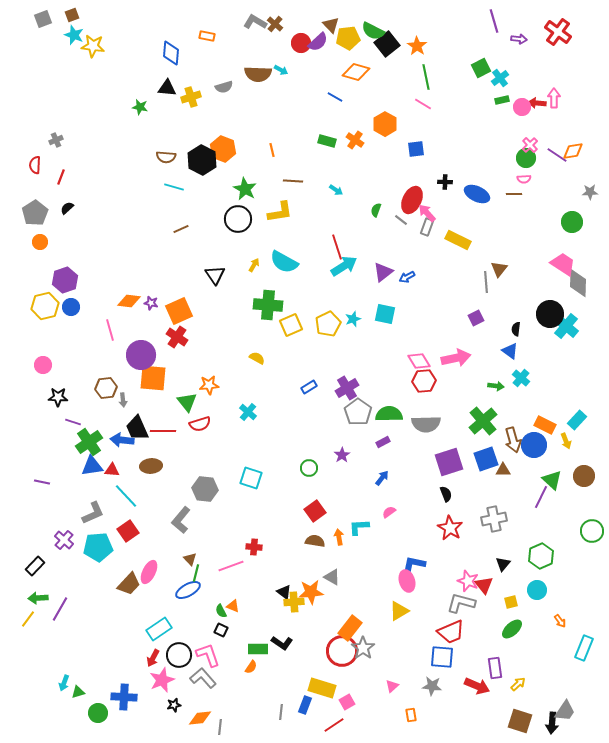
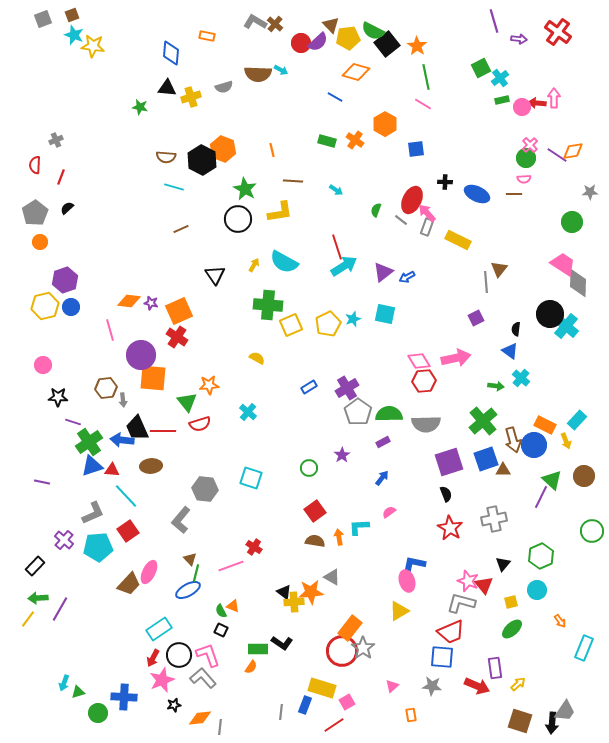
blue triangle at (92, 466): rotated 10 degrees counterclockwise
red cross at (254, 547): rotated 28 degrees clockwise
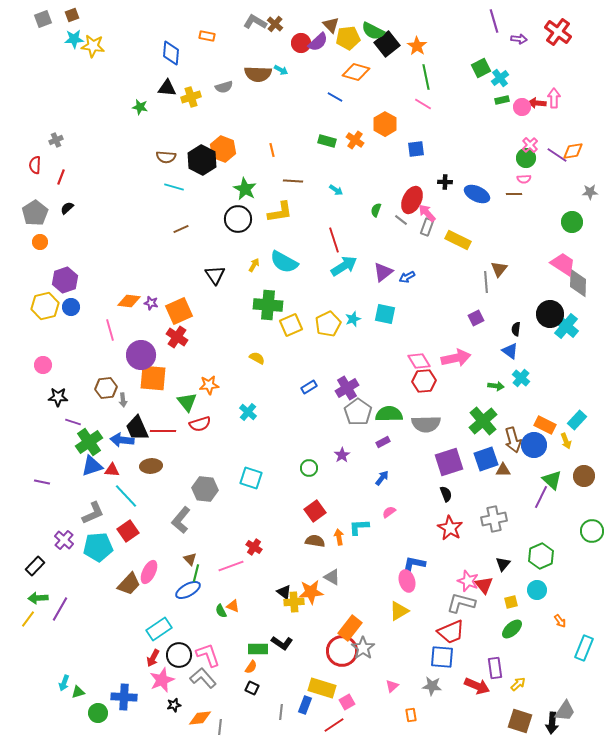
cyan star at (74, 35): moved 4 px down; rotated 24 degrees counterclockwise
red line at (337, 247): moved 3 px left, 7 px up
black square at (221, 630): moved 31 px right, 58 px down
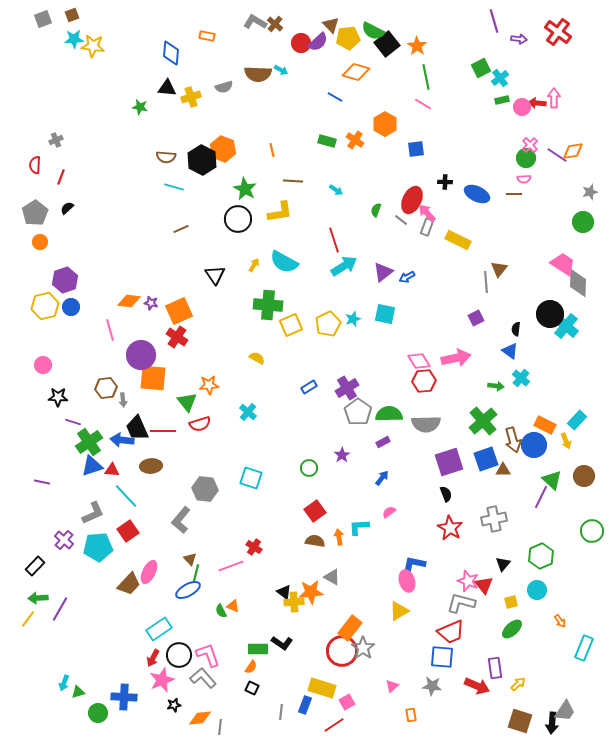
gray star at (590, 192): rotated 14 degrees counterclockwise
green circle at (572, 222): moved 11 px right
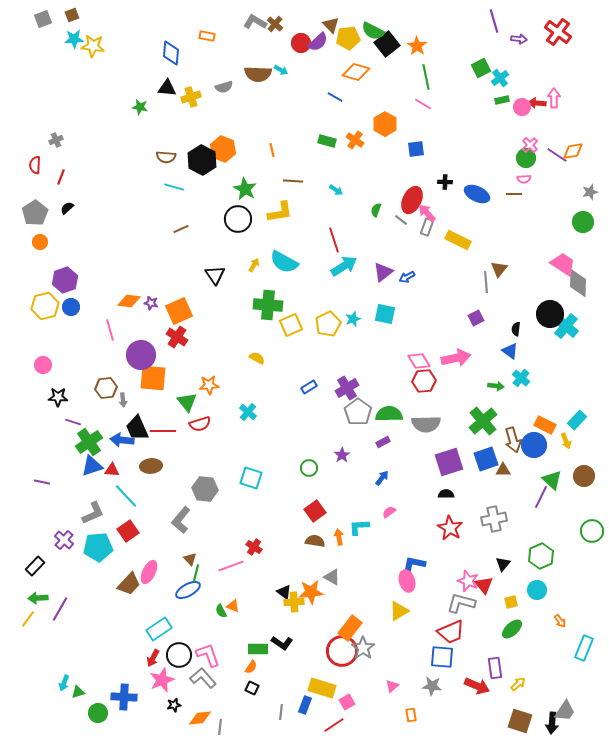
black semicircle at (446, 494): rotated 70 degrees counterclockwise
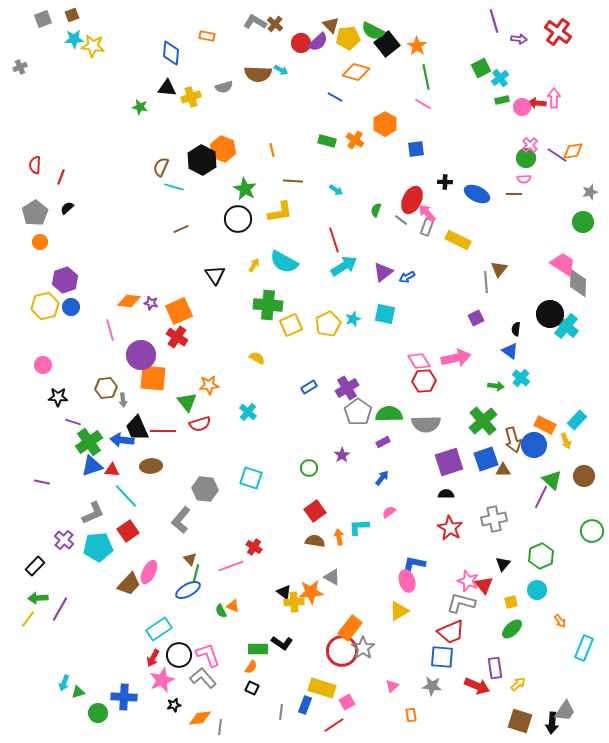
gray cross at (56, 140): moved 36 px left, 73 px up
brown semicircle at (166, 157): moved 5 px left, 10 px down; rotated 108 degrees clockwise
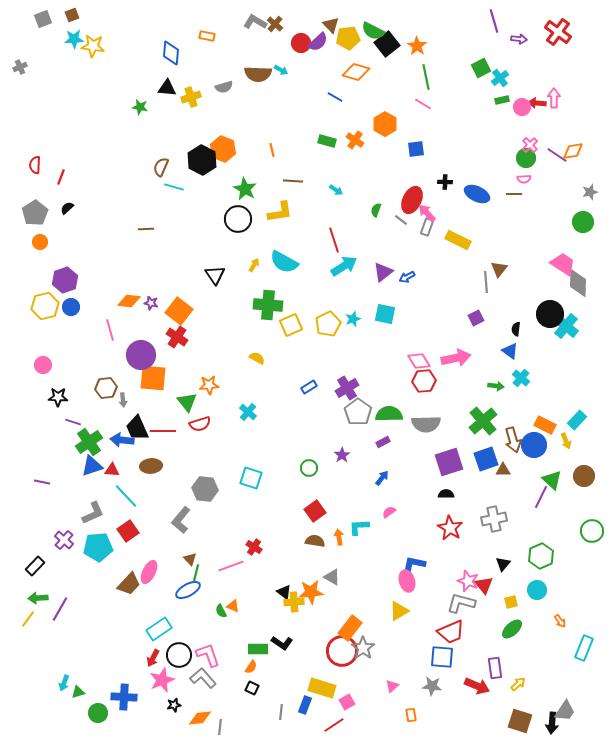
brown line at (181, 229): moved 35 px left; rotated 21 degrees clockwise
orange square at (179, 311): rotated 28 degrees counterclockwise
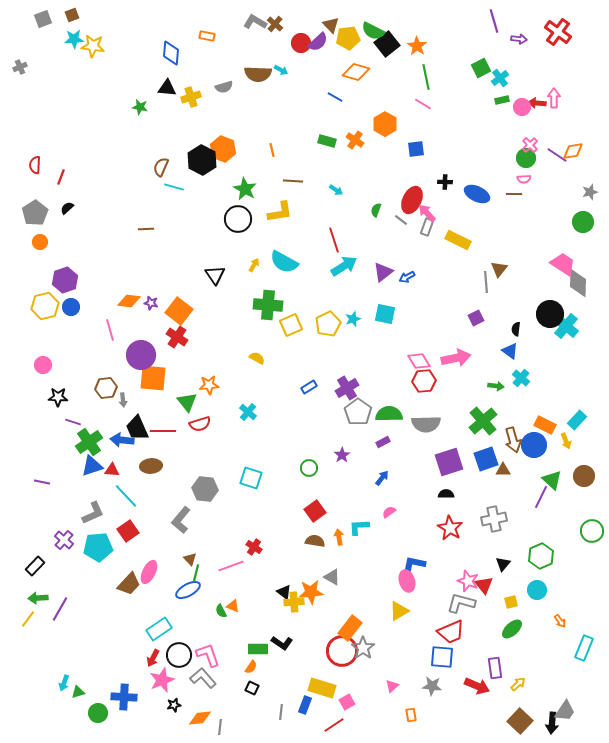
brown square at (520, 721): rotated 25 degrees clockwise
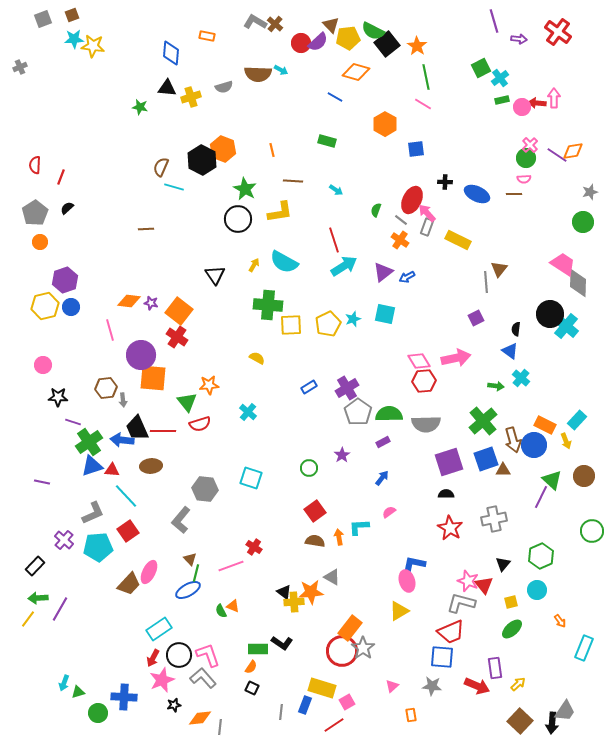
orange cross at (355, 140): moved 45 px right, 100 px down
yellow square at (291, 325): rotated 20 degrees clockwise
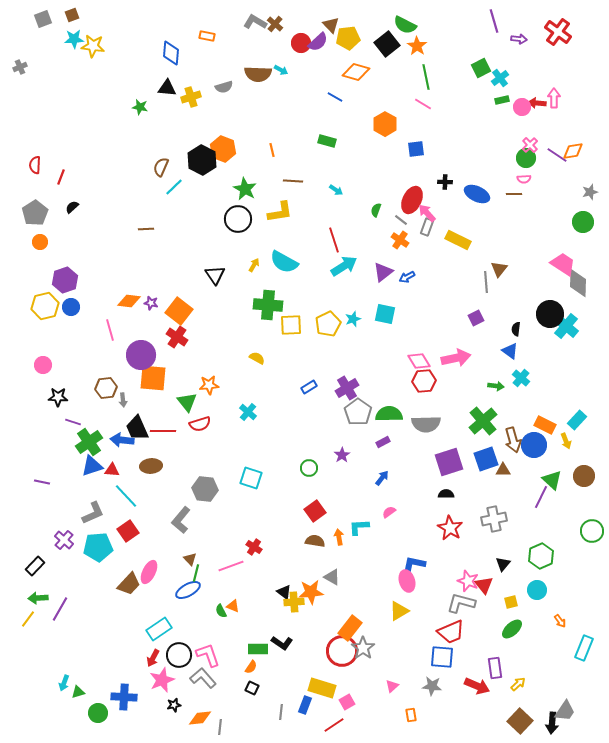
green semicircle at (373, 31): moved 32 px right, 6 px up
cyan line at (174, 187): rotated 60 degrees counterclockwise
black semicircle at (67, 208): moved 5 px right, 1 px up
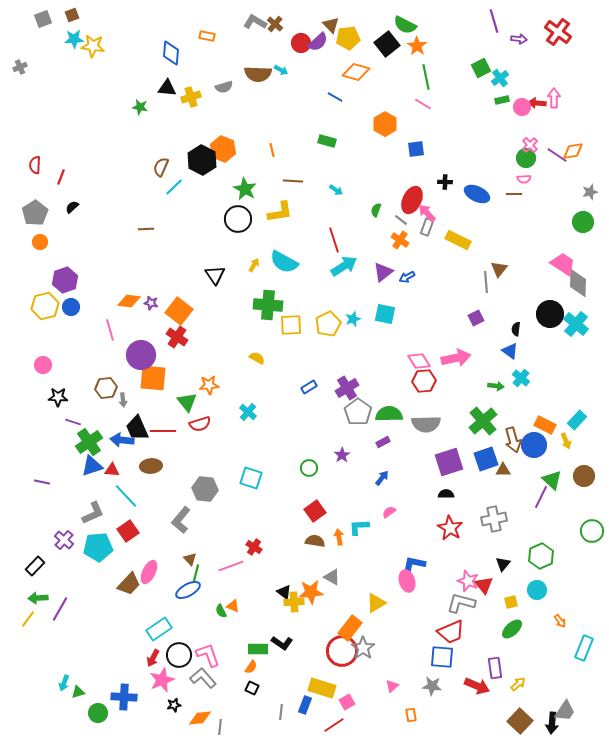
cyan cross at (566, 326): moved 10 px right, 2 px up
yellow triangle at (399, 611): moved 23 px left, 8 px up
